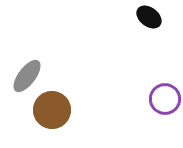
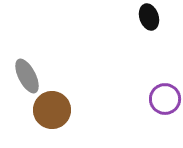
black ellipse: rotated 35 degrees clockwise
gray ellipse: rotated 64 degrees counterclockwise
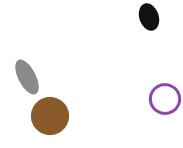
gray ellipse: moved 1 px down
brown circle: moved 2 px left, 6 px down
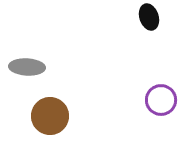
gray ellipse: moved 10 px up; rotated 60 degrees counterclockwise
purple circle: moved 4 px left, 1 px down
